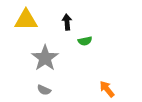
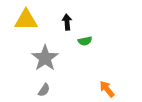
gray semicircle: rotated 80 degrees counterclockwise
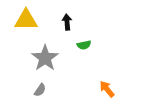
green semicircle: moved 1 px left, 4 px down
gray semicircle: moved 4 px left
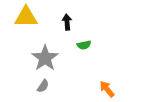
yellow triangle: moved 3 px up
gray semicircle: moved 3 px right, 4 px up
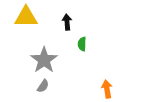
green semicircle: moved 2 px left, 1 px up; rotated 104 degrees clockwise
gray star: moved 1 px left, 2 px down
orange arrow: rotated 30 degrees clockwise
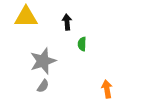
gray star: moved 1 px left, 1 px down; rotated 16 degrees clockwise
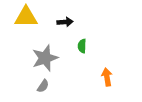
black arrow: moved 2 px left; rotated 91 degrees clockwise
green semicircle: moved 2 px down
gray star: moved 2 px right, 3 px up
orange arrow: moved 12 px up
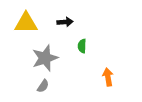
yellow triangle: moved 6 px down
orange arrow: moved 1 px right
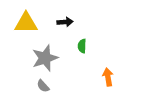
gray semicircle: rotated 104 degrees clockwise
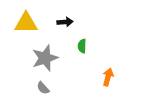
orange arrow: rotated 24 degrees clockwise
gray semicircle: moved 2 px down
